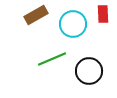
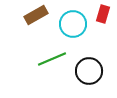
red rectangle: rotated 18 degrees clockwise
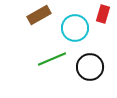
brown rectangle: moved 3 px right
cyan circle: moved 2 px right, 4 px down
black circle: moved 1 px right, 4 px up
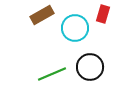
brown rectangle: moved 3 px right
green line: moved 15 px down
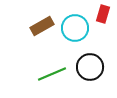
brown rectangle: moved 11 px down
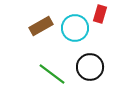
red rectangle: moved 3 px left
brown rectangle: moved 1 px left
green line: rotated 60 degrees clockwise
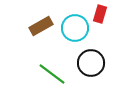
black circle: moved 1 px right, 4 px up
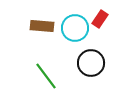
red rectangle: moved 5 px down; rotated 18 degrees clockwise
brown rectangle: moved 1 px right; rotated 35 degrees clockwise
green line: moved 6 px left, 2 px down; rotated 16 degrees clockwise
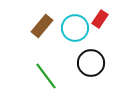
brown rectangle: rotated 55 degrees counterclockwise
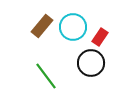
red rectangle: moved 18 px down
cyan circle: moved 2 px left, 1 px up
